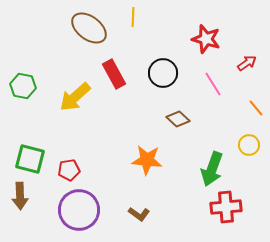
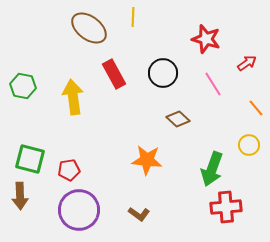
yellow arrow: moved 2 px left; rotated 124 degrees clockwise
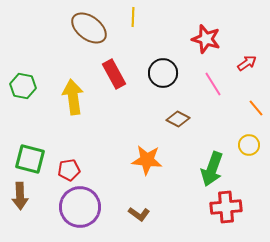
brown diamond: rotated 15 degrees counterclockwise
purple circle: moved 1 px right, 3 px up
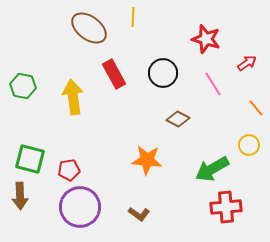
green arrow: rotated 40 degrees clockwise
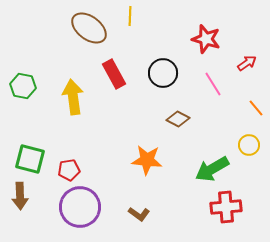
yellow line: moved 3 px left, 1 px up
